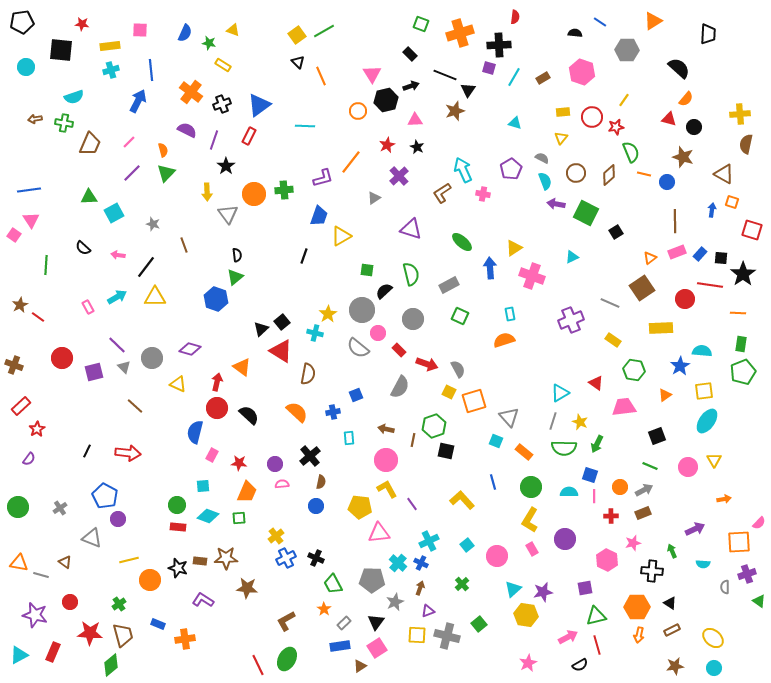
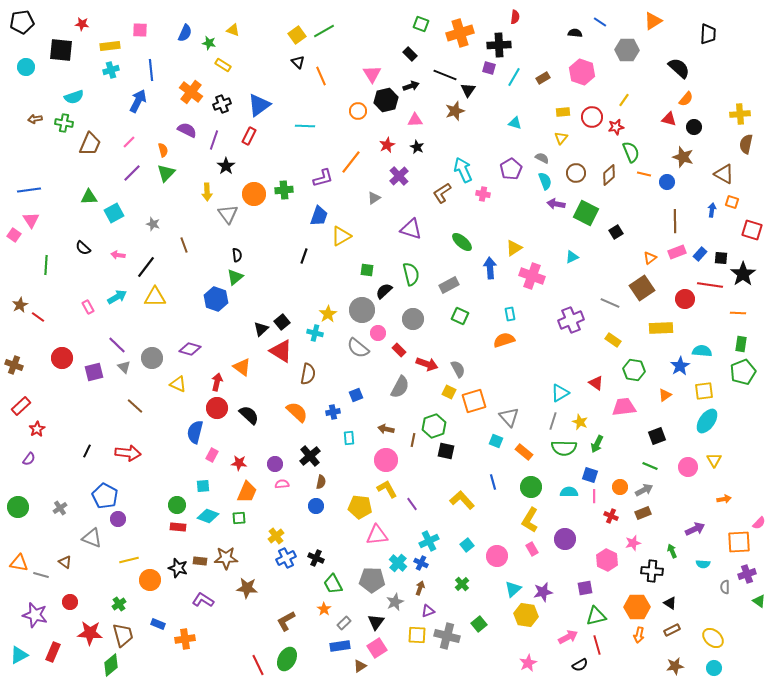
red cross at (611, 516): rotated 24 degrees clockwise
pink triangle at (379, 533): moved 2 px left, 2 px down
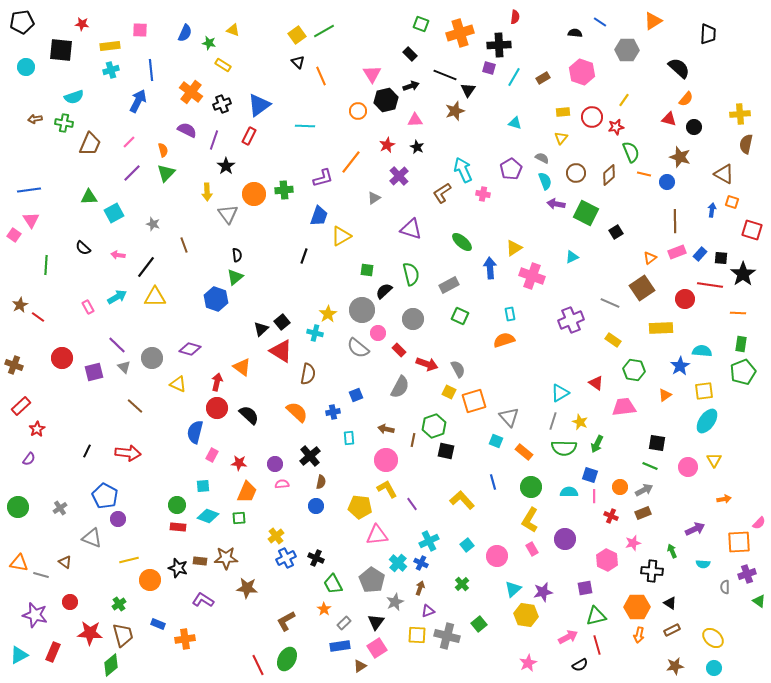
brown star at (683, 157): moved 3 px left
black square at (657, 436): moved 7 px down; rotated 30 degrees clockwise
gray pentagon at (372, 580): rotated 30 degrees clockwise
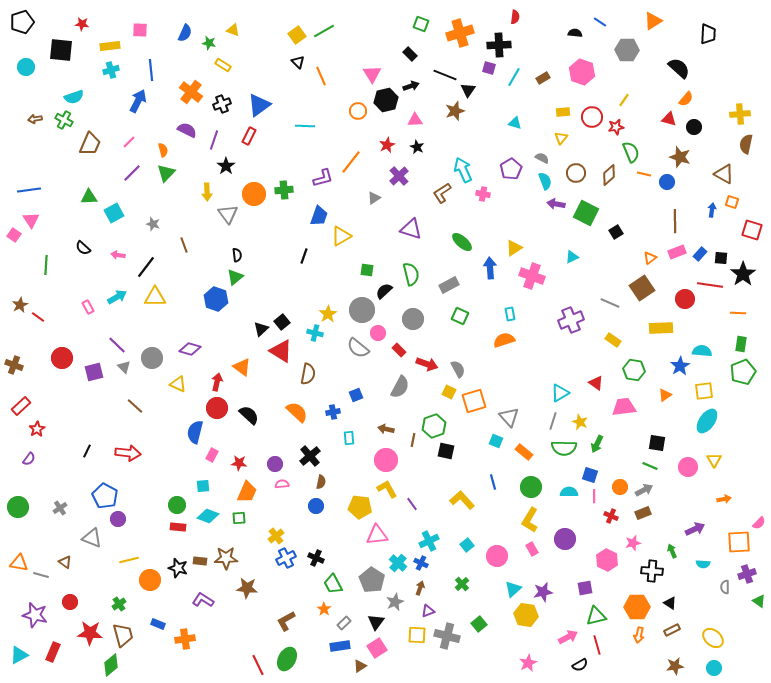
black pentagon at (22, 22): rotated 10 degrees counterclockwise
green cross at (64, 123): moved 3 px up; rotated 18 degrees clockwise
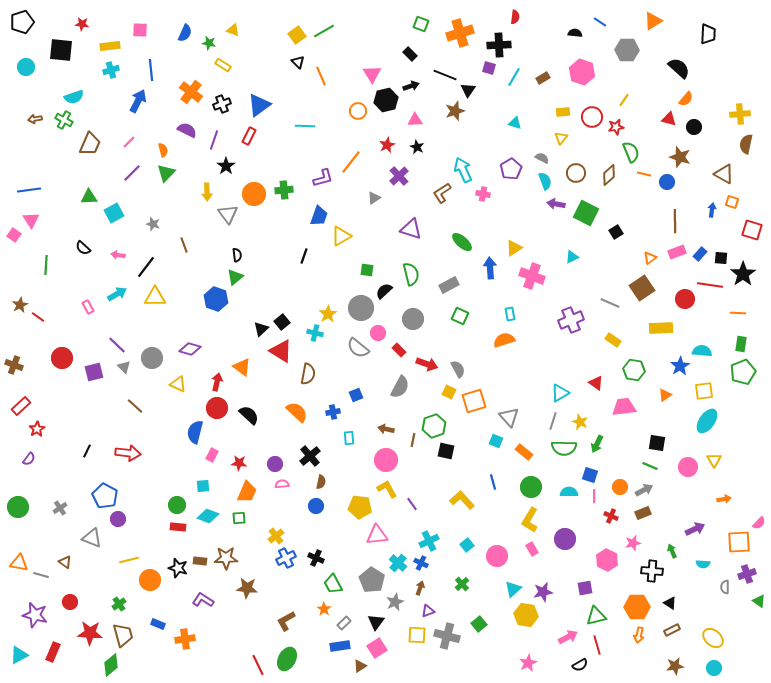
cyan arrow at (117, 297): moved 3 px up
gray circle at (362, 310): moved 1 px left, 2 px up
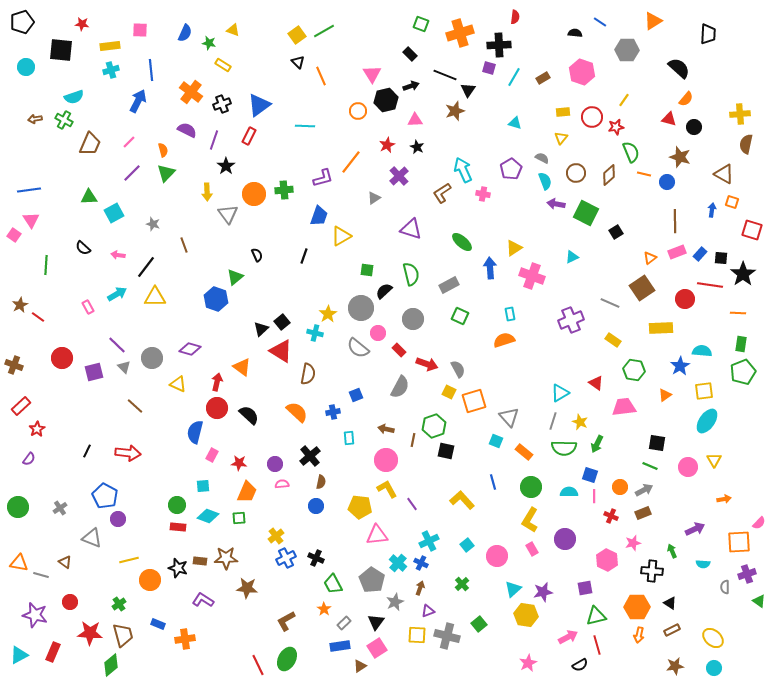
black semicircle at (237, 255): moved 20 px right; rotated 16 degrees counterclockwise
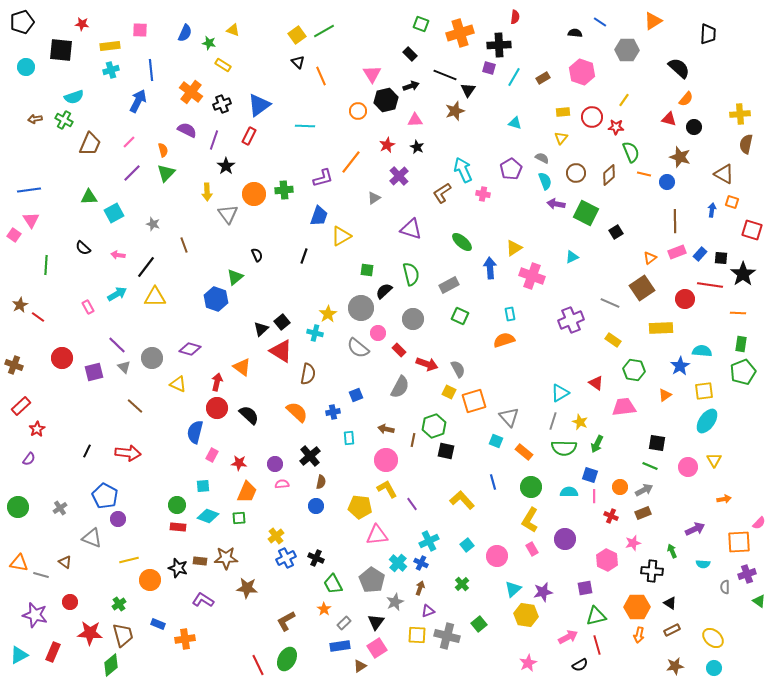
red star at (616, 127): rotated 14 degrees clockwise
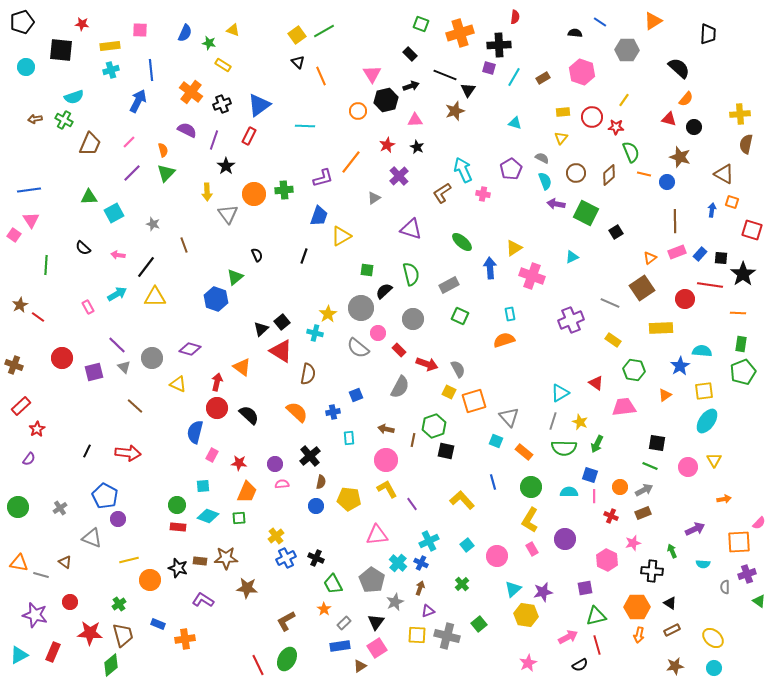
yellow pentagon at (360, 507): moved 11 px left, 8 px up
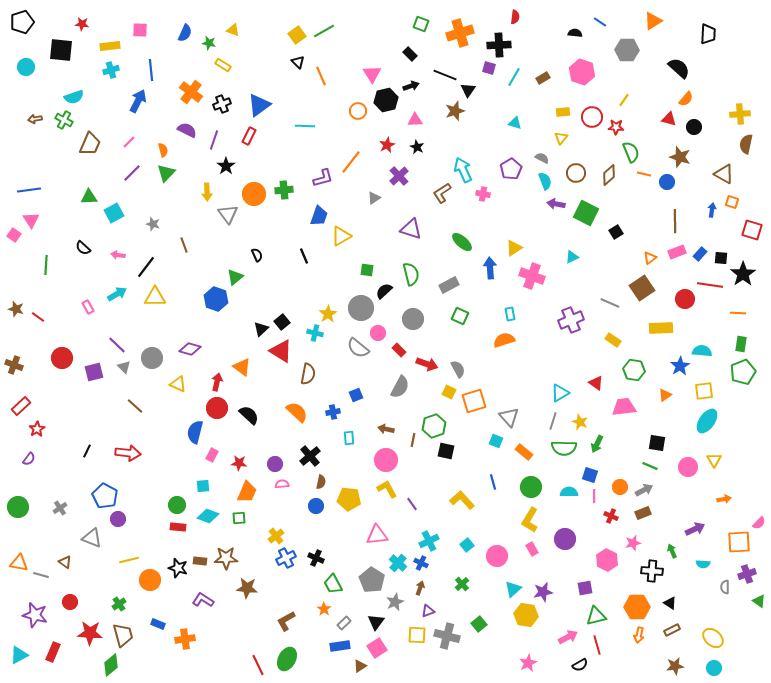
black line at (304, 256): rotated 42 degrees counterclockwise
brown star at (20, 305): moved 4 px left, 4 px down; rotated 28 degrees counterclockwise
